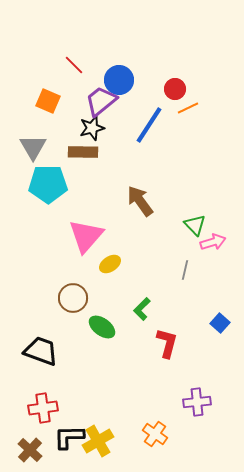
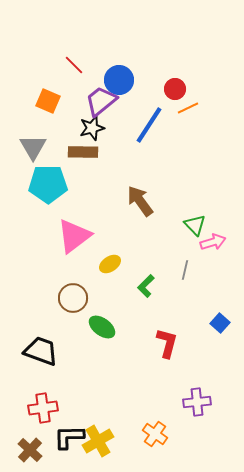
pink triangle: moved 12 px left; rotated 12 degrees clockwise
green L-shape: moved 4 px right, 23 px up
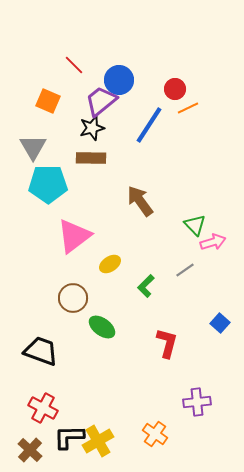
brown rectangle: moved 8 px right, 6 px down
gray line: rotated 42 degrees clockwise
red cross: rotated 36 degrees clockwise
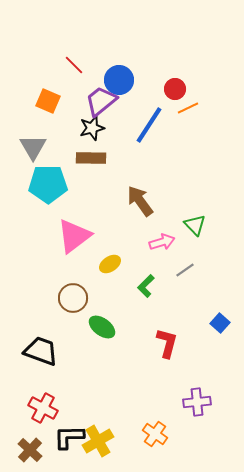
pink arrow: moved 51 px left
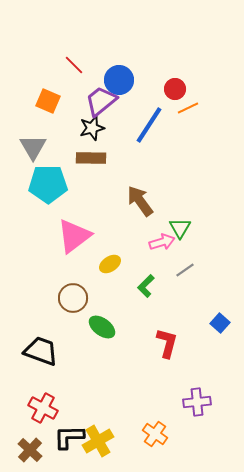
green triangle: moved 15 px left, 3 px down; rotated 15 degrees clockwise
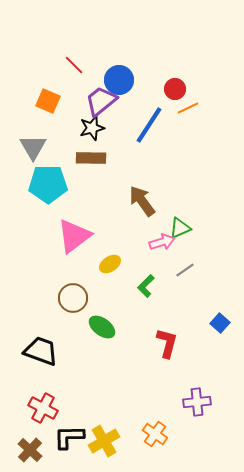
brown arrow: moved 2 px right
green triangle: rotated 35 degrees clockwise
yellow cross: moved 6 px right
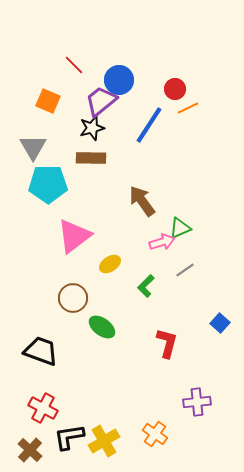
black L-shape: rotated 8 degrees counterclockwise
